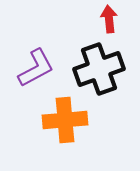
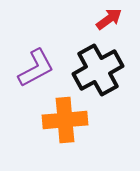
red arrow: rotated 60 degrees clockwise
black cross: moved 1 px left, 1 px down; rotated 9 degrees counterclockwise
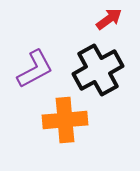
purple L-shape: moved 1 px left, 1 px down
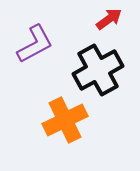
purple L-shape: moved 25 px up
orange cross: rotated 21 degrees counterclockwise
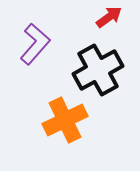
red arrow: moved 2 px up
purple L-shape: rotated 21 degrees counterclockwise
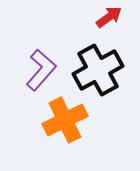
purple L-shape: moved 6 px right, 26 px down
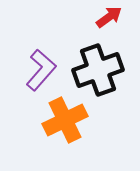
black cross: rotated 9 degrees clockwise
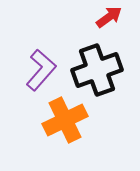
black cross: moved 1 px left
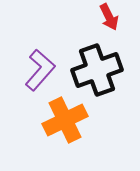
red arrow: rotated 100 degrees clockwise
purple L-shape: moved 1 px left
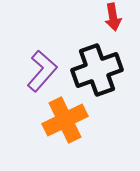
red arrow: moved 4 px right; rotated 16 degrees clockwise
purple L-shape: moved 2 px right, 1 px down
